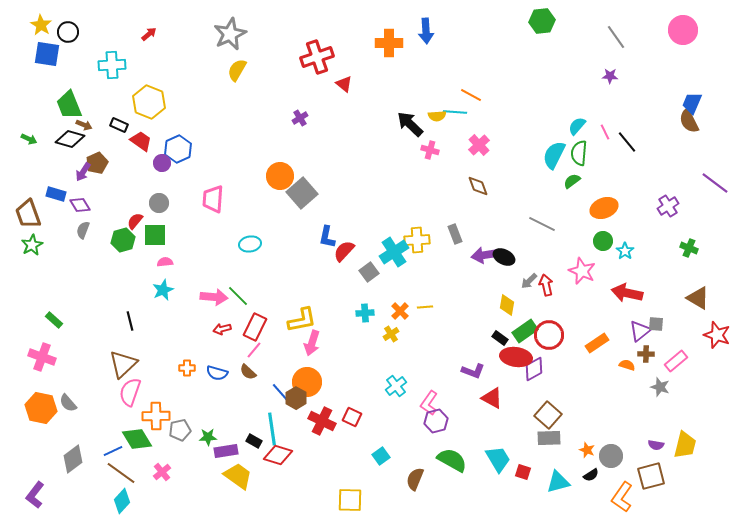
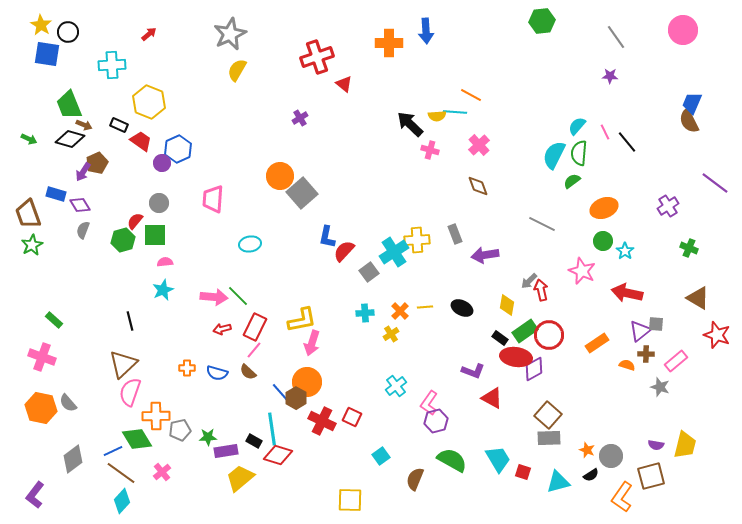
black ellipse at (504, 257): moved 42 px left, 51 px down
red arrow at (546, 285): moved 5 px left, 5 px down
yellow trapezoid at (238, 476): moved 2 px right, 2 px down; rotated 76 degrees counterclockwise
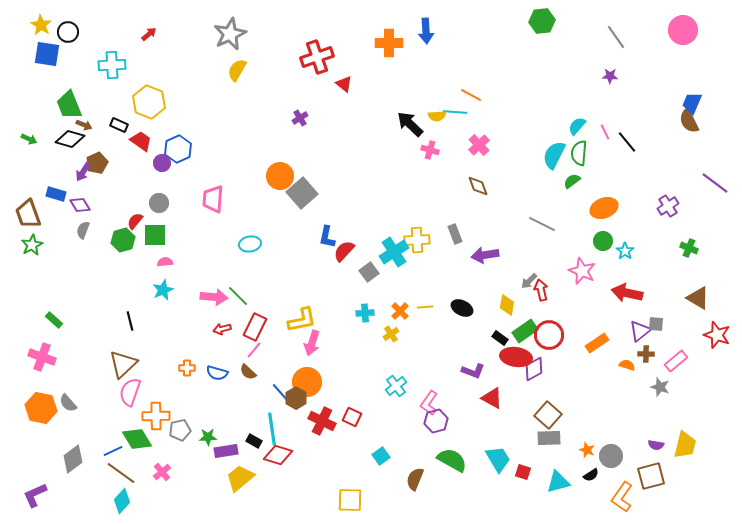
purple L-shape at (35, 495): rotated 28 degrees clockwise
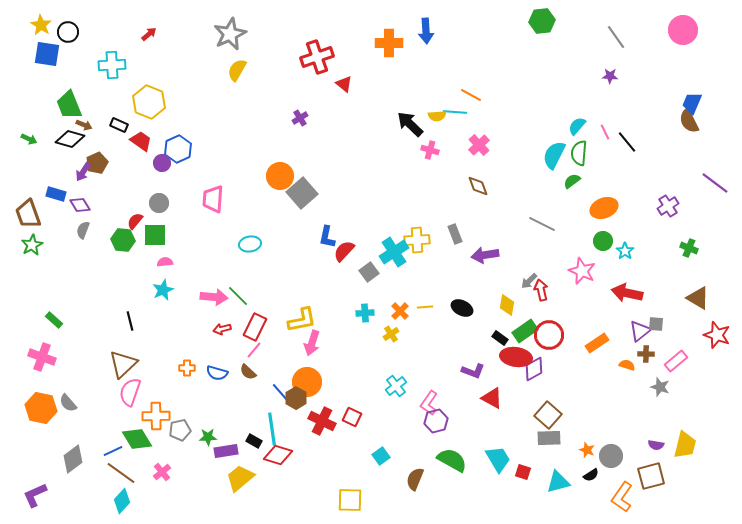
green hexagon at (123, 240): rotated 20 degrees clockwise
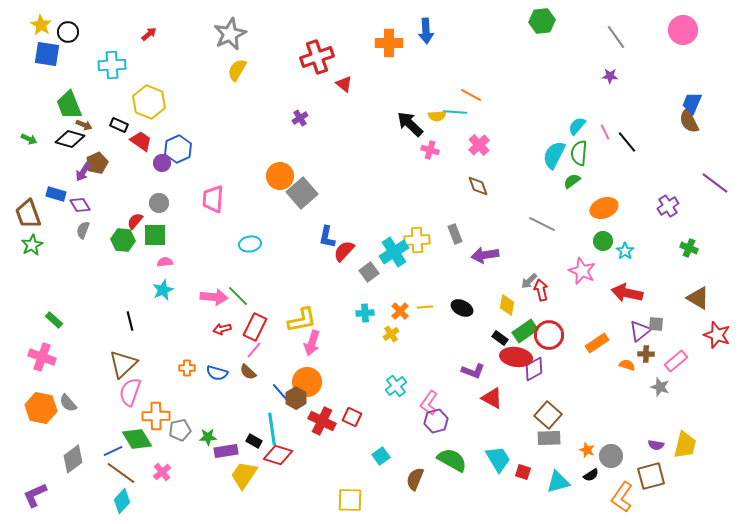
yellow trapezoid at (240, 478): moved 4 px right, 3 px up; rotated 16 degrees counterclockwise
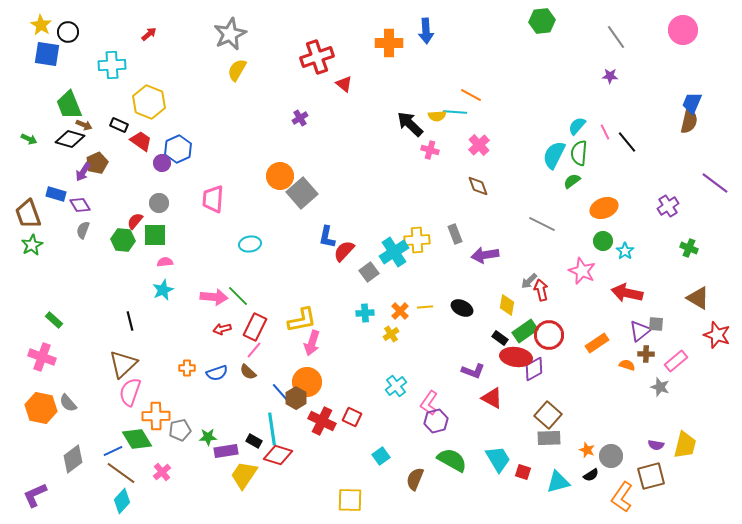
brown semicircle at (689, 121): rotated 140 degrees counterclockwise
blue semicircle at (217, 373): rotated 35 degrees counterclockwise
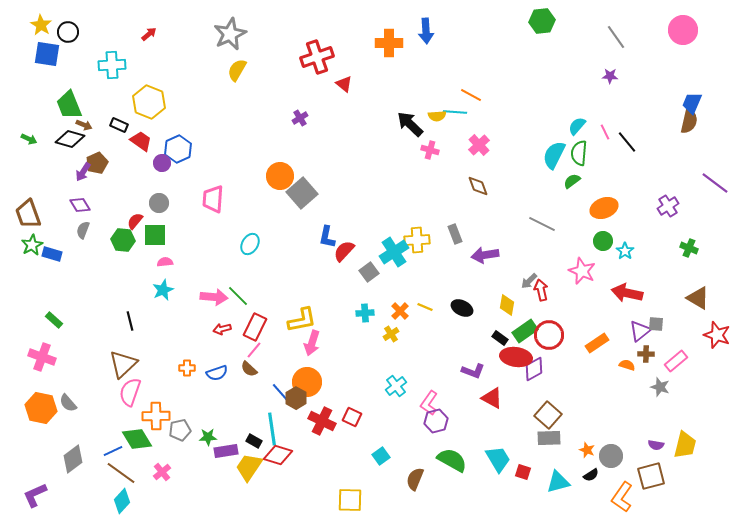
blue rectangle at (56, 194): moved 4 px left, 60 px down
cyan ellipse at (250, 244): rotated 50 degrees counterclockwise
yellow line at (425, 307): rotated 28 degrees clockwise
brown semicircle at (248, 372): moved 1 px right, 3 px up
yellow trapezoid at (244, 475): moved 5 px right, 8 px up
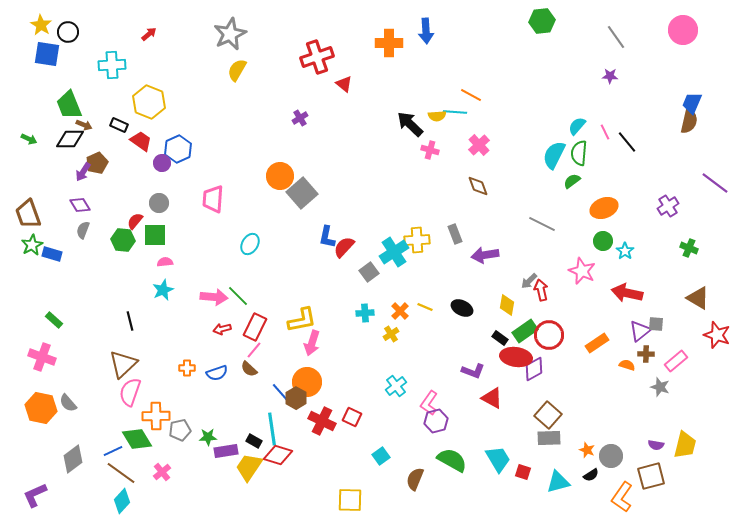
black diamond at (70, 139): rotated 16 degrees counterclockwise
red semicircle at (344, 251): moved 4 px up
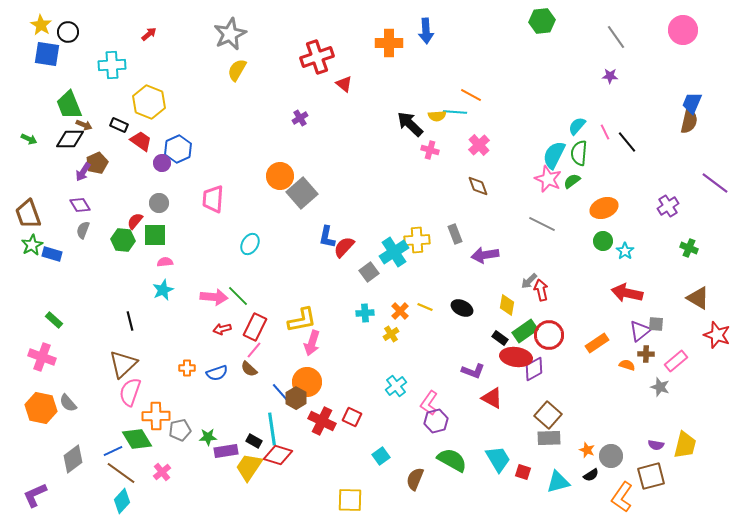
pink star at (582, 271): moved 34 px left, 92 px up
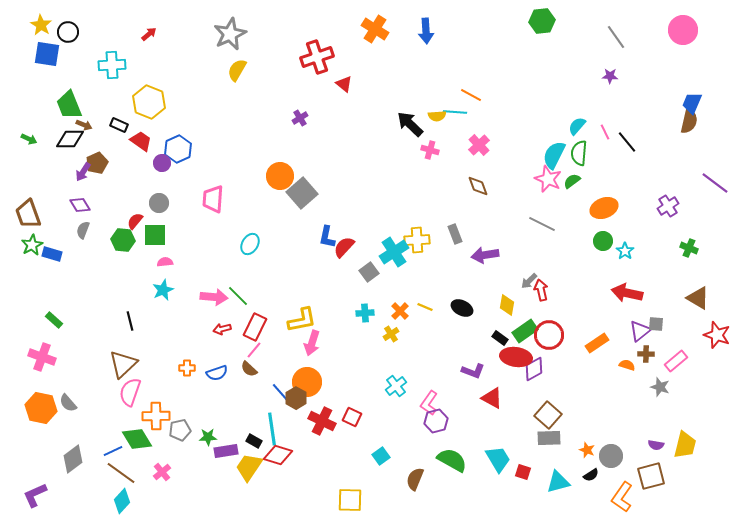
orange cross at (389, 43): moved 14 px left, 14 px up; rotated 32 degrees clockwise
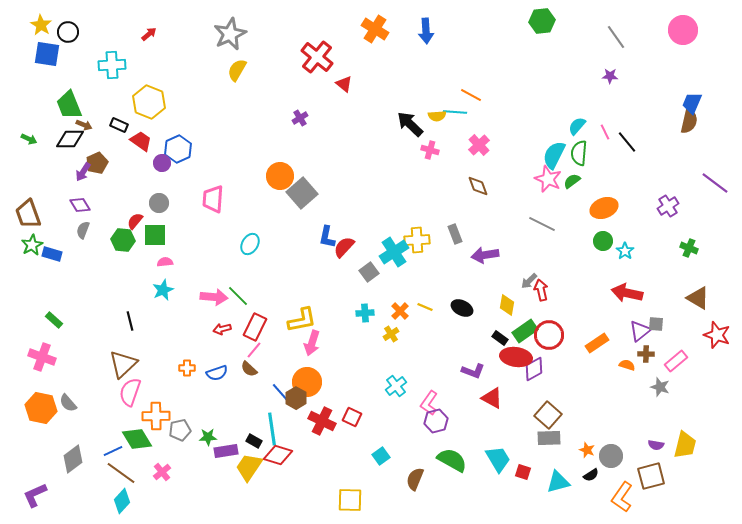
red cross at (317, 57): rotated 32 degrees counterclockwise
